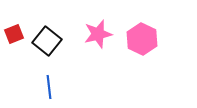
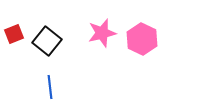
pink star: moved 4 px right, 1 px up
blue line: moved 1 px right
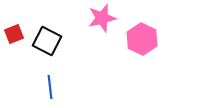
pink star: moved 15 px up
black square: rotated 12 degrees counterclockwise
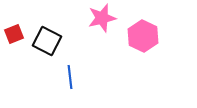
pink hexagon: moved 1 px right, 3 px up
blue line: moved 20 px right, 10 px up
